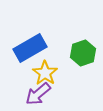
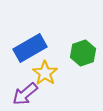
purple arrow: moved 13 px left
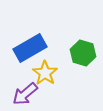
green hexagon: rotated 25 degrees counterclockwise
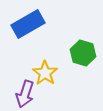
blue rectangle: moved 2 px left, 24 px up
purple arrow: rotated 32 degrees counterclockwise
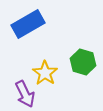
green hexagon: moved 9 px down
purple arrow: rotated 44 degrees counterclockwise
